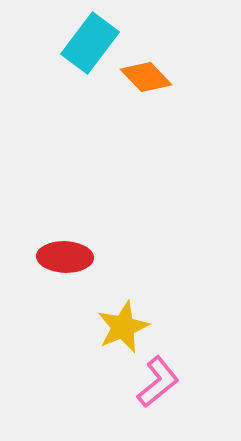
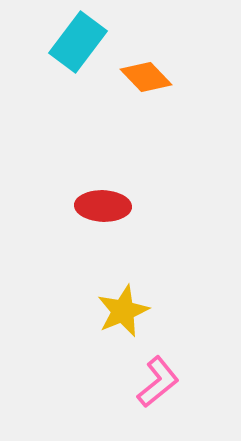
cyan rectangle: moved 12 px left, 1 px up
red ellipse: moved 38 px right, 51 px up
yellow star: moved 16 px up
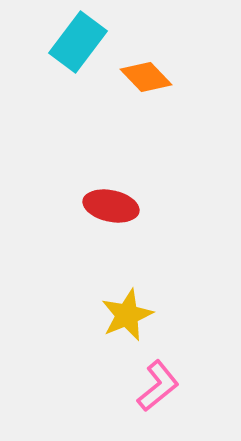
red ellipse: moved 8 px right; rotated 10 degrees clockwise
yellow star: moved 4 px right, 4 px down
pink L-shape: moved 4 px down
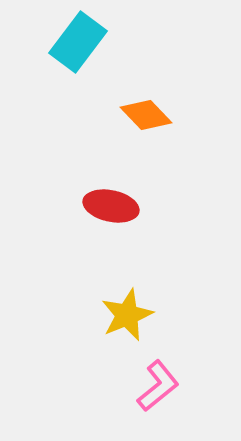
orange diamond: moved 38 px down
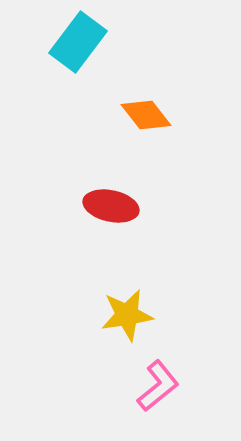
orange diamond: rotated 6 degrees clockwise
yellow star: rotated 14 degrees clockwise
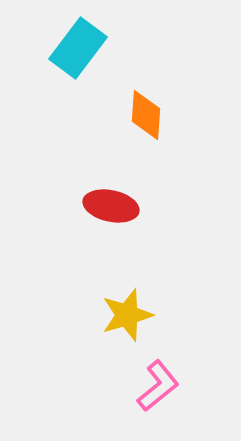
cyan rectangle: moved 6 px down
orange diamond: rotated 42 degrees clockwise
yellow star: rotated 8 degrees counterclockwise
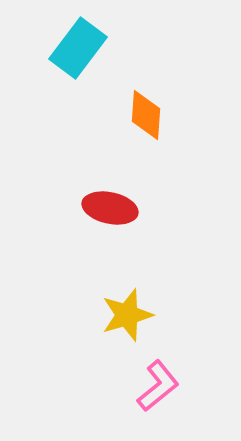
red ellipse: moved 1 px left, 2 px down
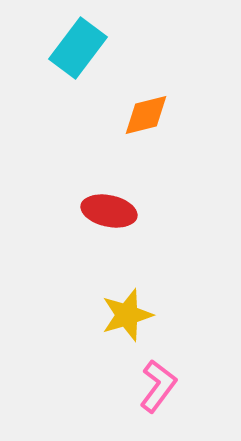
orange diamond: rotated 72 degrees clockwise
red ellipse: moved 1 px left, 3 px down
pink L-shape: rotated 14 degrees counterclockwise
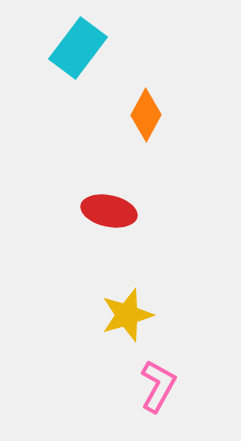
orange diamond: rotated 48 degrees counterclockwise
pink L-shape: rotated 8 degrees counterclockwise
